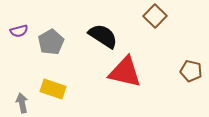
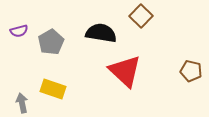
brown square: moved 14 px left
black semicircle: moved 2 px left, 3 px up; rotated 24 degrees counterclockwise
red triangle: moved 1 px up; rotated 30 degrees clockwise
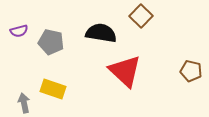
gray pentagon: rotated 30 degrees counterclockwise
gray arrow: moved 2 px right
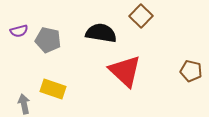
gray pentagon: moved 3 px left, 2 px up
gray arrow: moved 1 px down
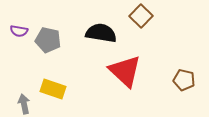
purple semicircle: rotated 24 degrees clockwise
brown pentagon: moved 7 px left, 9 px down
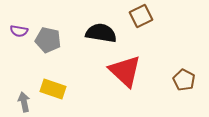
brown square: rotated 20 degrees clockwise
brown pentagon: rotated 15 degrees clockwise
gray arrow: moved 2 px up
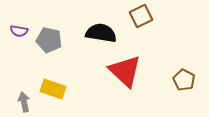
gray pentagon: moved 1 px right
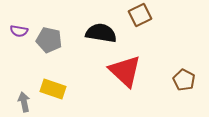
brown square: moved 1 px left, 1 px up
